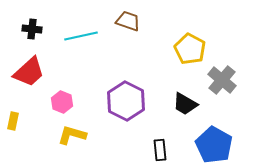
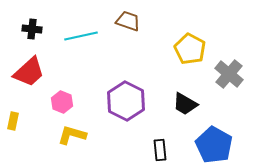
gray cross: moved 7 px right, 6 px up
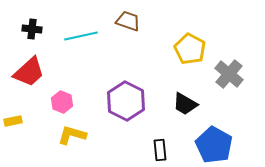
yellow rectangle: rotated 66 degrees clockwise
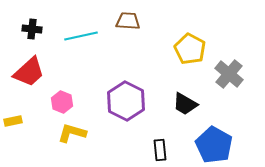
brown trapezoid: rotated 15 degrees counterclockwise
yellow L-shape: moved 2 px up
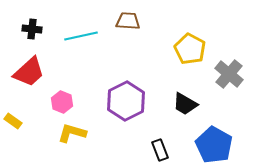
purple hexagon: rotated 6 degrees clockwise
yellow rectangle: rotated 48 degrees clockwise
black rectangle: rotated 15 degrees counterclockwise
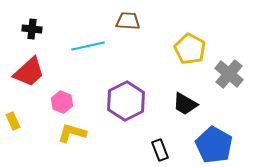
cyan line: moved 7 px right, 10 px down
yellow rectangle: rotated 30 degrees clockwise
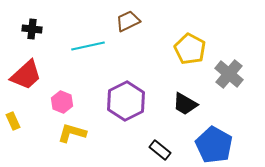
brown trapezoid: rotated 30 degrees counterclockwise
red trapezoid: moved 3 px left, 3 px down
black rectangle: rotated 30 degrees counterclockwise
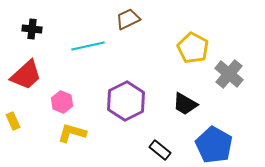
brown trapezoid: moved 2 px up
yellow pentagon: moved 3 px right, 1 px up
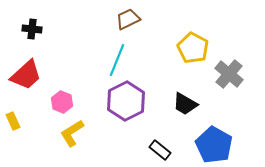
cyan line: moved 29 px right, 14 px down; rotated 56 degrees counterclockwise
yellow L-shape: rotated 48 degrees counterclockwise
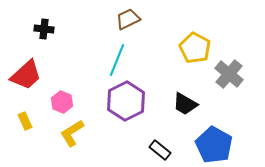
black cross: moved 12 px right
yellow pentagon: moved 2 px right
yellow rectangle: moved 12 px right
